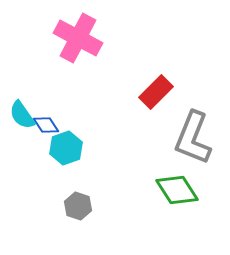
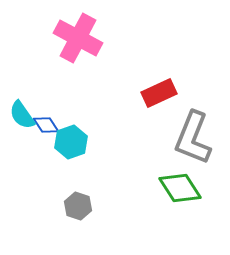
red rectangle: moved 3 px right, 1 px down; rotated 20 degrees clockwise
cyan hexagon: moved 5 px right, 6 px up
green diamond: moved 3 px right, 2 px up
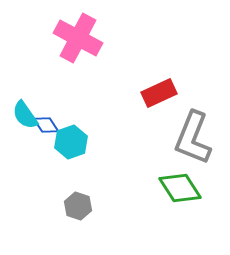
cyan semicircle: moved 3 px right
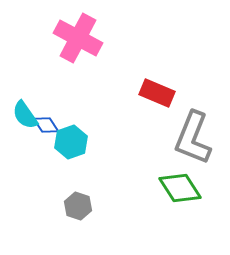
red rectangle: moved 2 px left; rotated 48 degrees clockwise
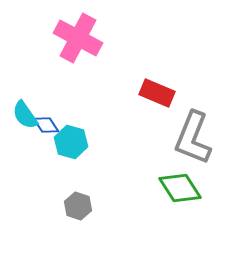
cyan hexagon: rotated 24 degrees counterclockwise
